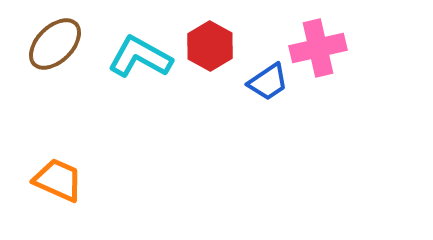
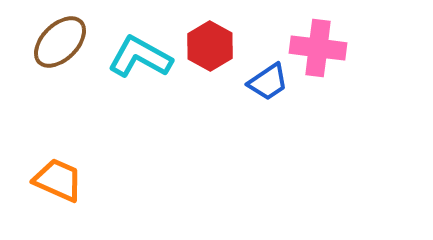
brown ellipse: moved 5 px right, 2 px up
pink cross: rotated 20 degrees clockwise
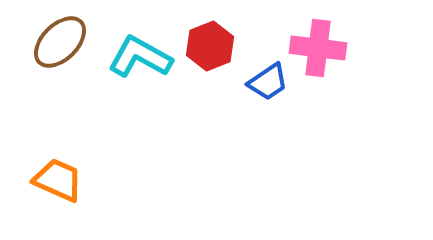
red hexagon: rotated 9 degrees clockwise
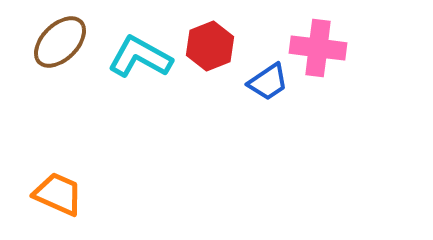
orange trapezoid: moved 14 px down
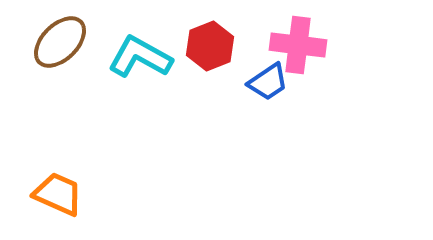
pink cross: moved 20 px left, 3 px up
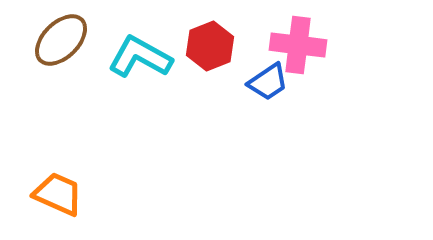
brown ellipse: moved 1 px right, 2 px up
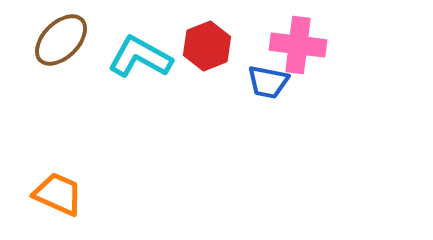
red hexagon: moved 3 px left
blue trapezoid: rotated 45 degrees clockwise
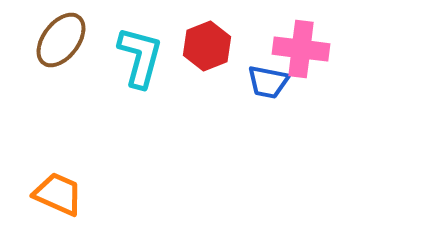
brown ellipse: rotated 8 degrees counterclockwise
pink cross: moved 3 px right, 4 px down
cyan L-shape: rotated 76 degrees clockwise
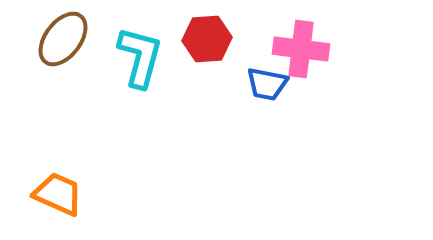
brown ellipse: moved 2 px right, 1 px up
red hexagon: moved 7 px up; rotated 18 degrees clockwise
blue trapezoid: moved 1 px left, 2 px down
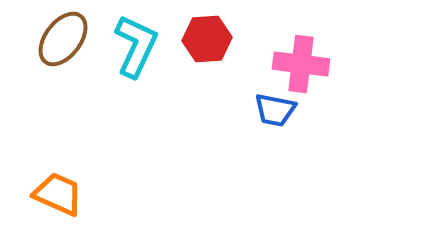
pink cross: moved 15 px down
cyan L-shape: moved 4 px left, 11 px up; rotated 10 degrees clockwise
blue trapezoid: moved 8 px right, 26 px down
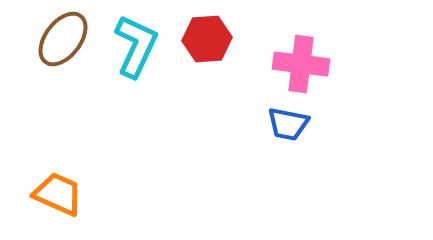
blue trapezoid: moved 13 px right, 14 px down
